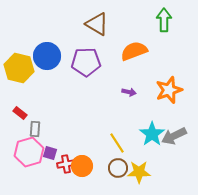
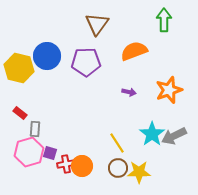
brown triangle: rotated 35 degrees clockwise
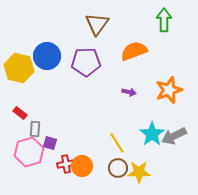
purple square: moved 10 px up
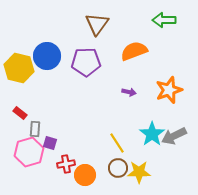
green arrow: rotated 90 degrees counterclockwise
orange circle: moved 3 px right, 9 px down
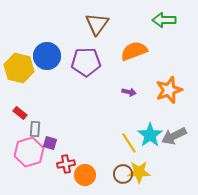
cyan star: moved 2 px left, 1 px down
yellow line: moved 12 px right
brown circle: moved 5 px right, 6 px down
